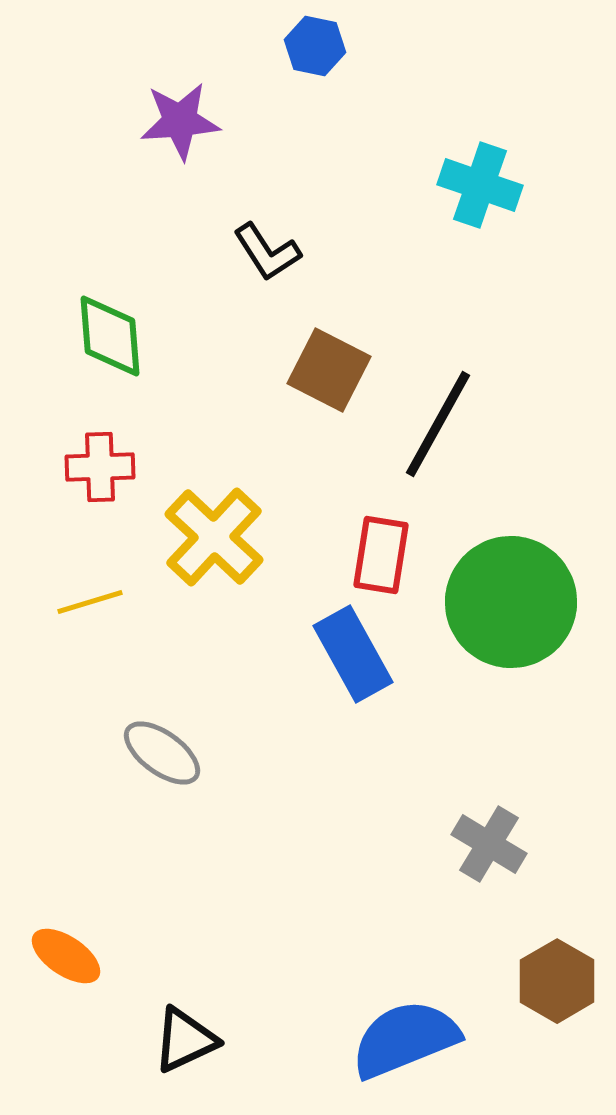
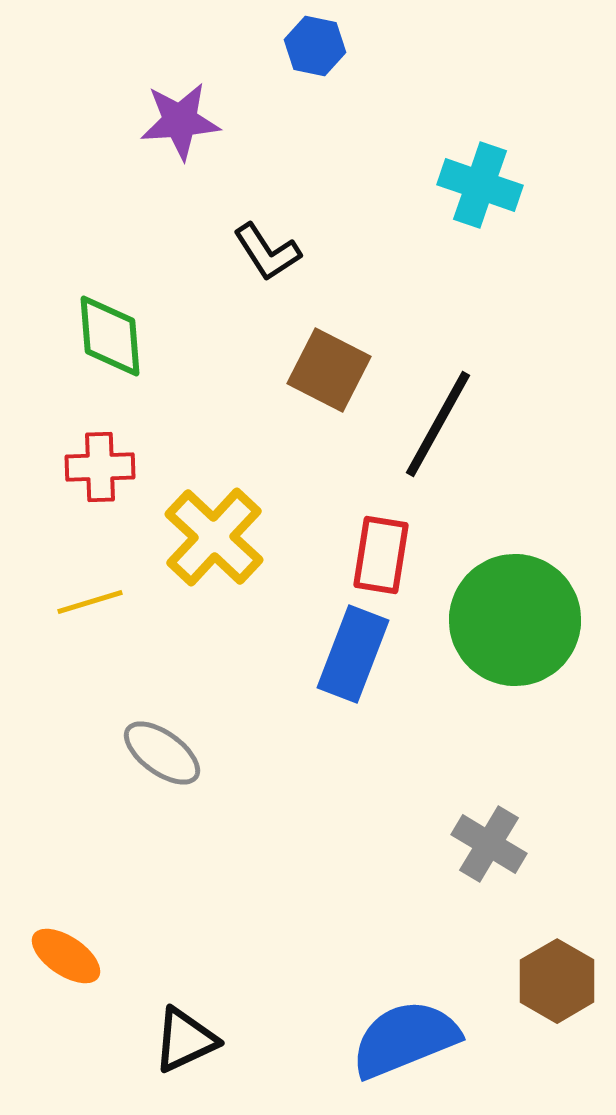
green circle: moved 4 px right, 18 px down
blue rectangle: rotated 50 degrees clockwise
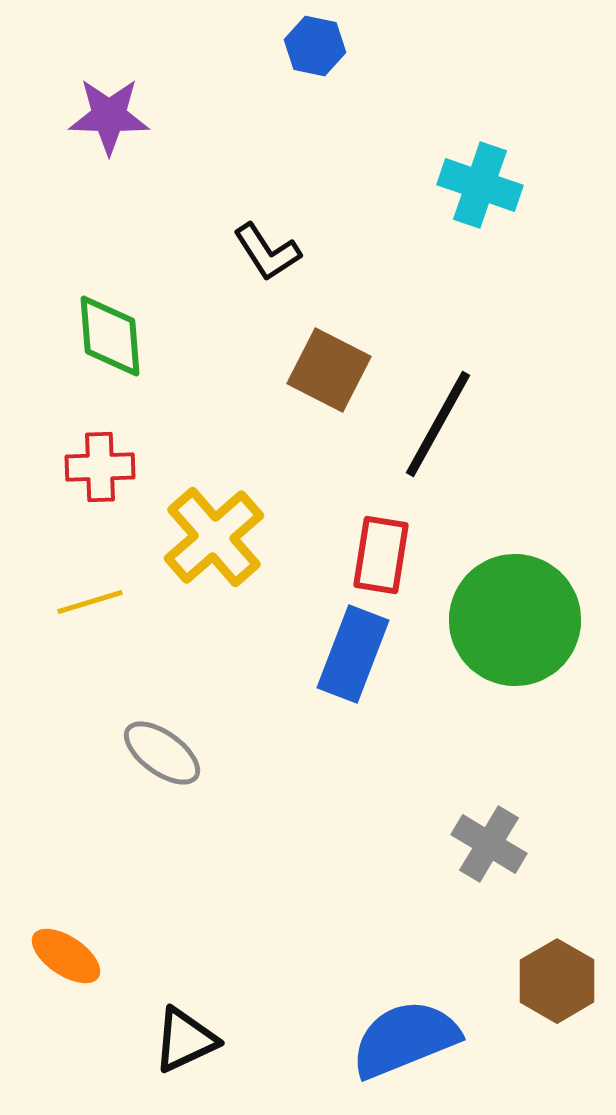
purple star: moved 71 px left, 5 px up; rotated 6 degrees clockwise
yellow cross: rotated 6 degrees clockwise
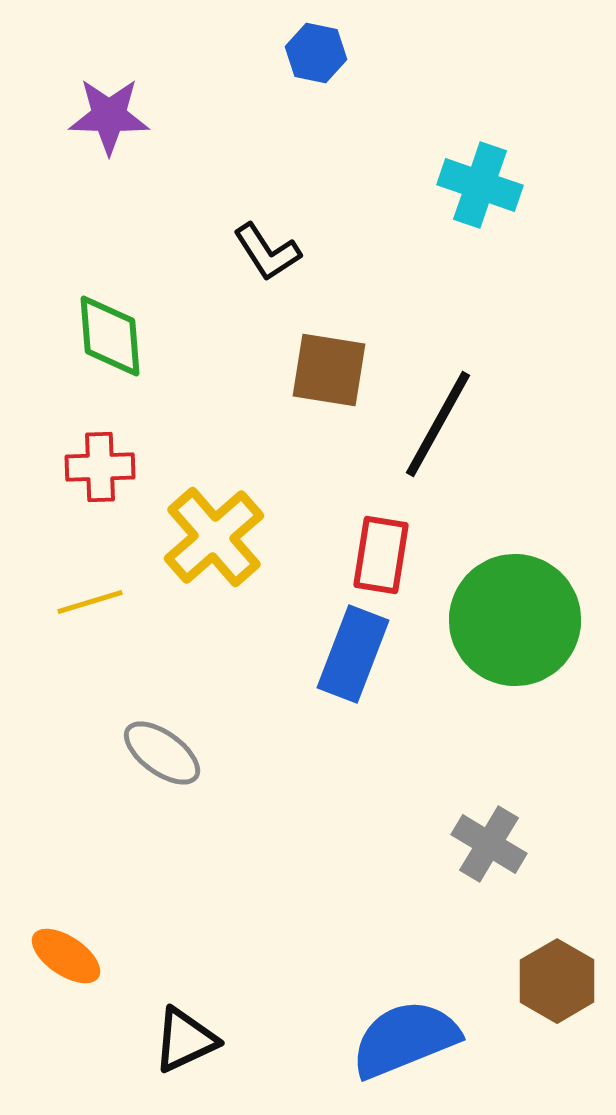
blue hexagon: moved 1 px right, 7 px down
brown square: rotated 18 degrees counterclockwise
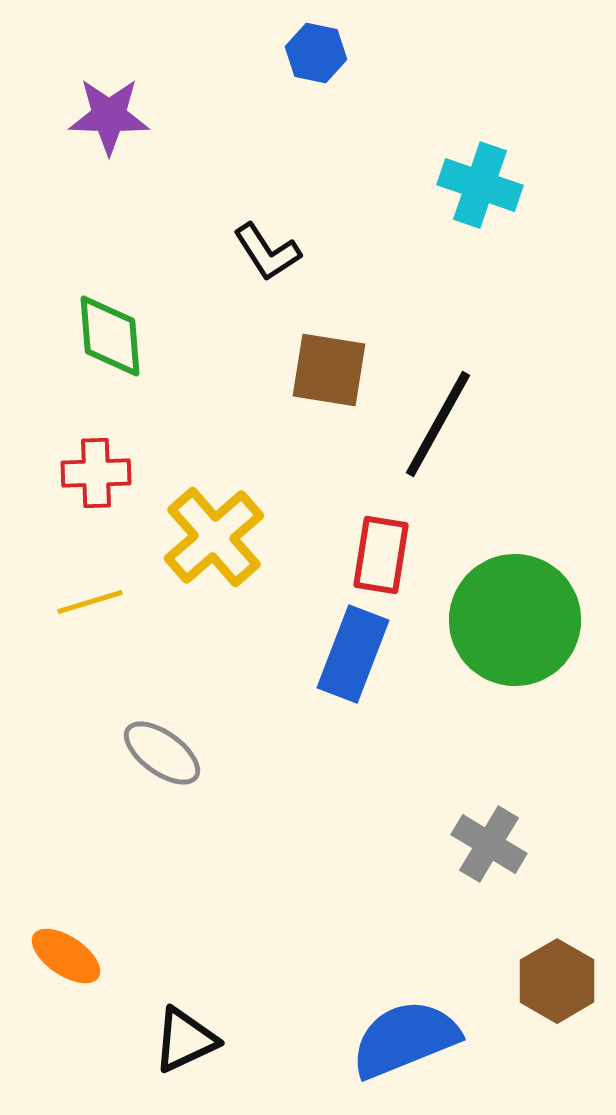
red cross: moved 4 px left, 6 px down
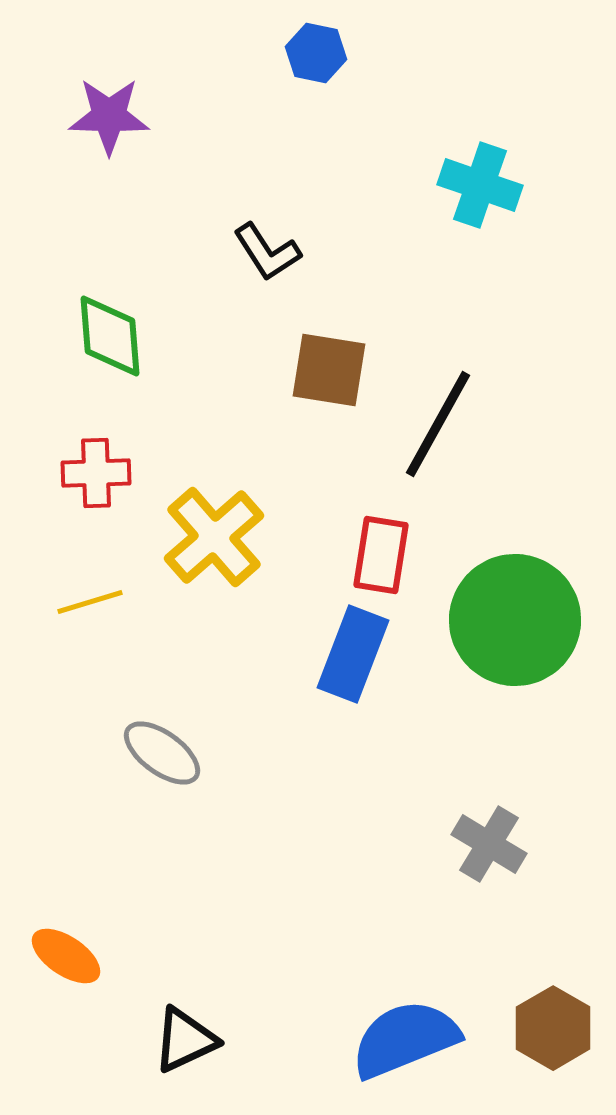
brown hexagon: moved 4 px left, 47 px down
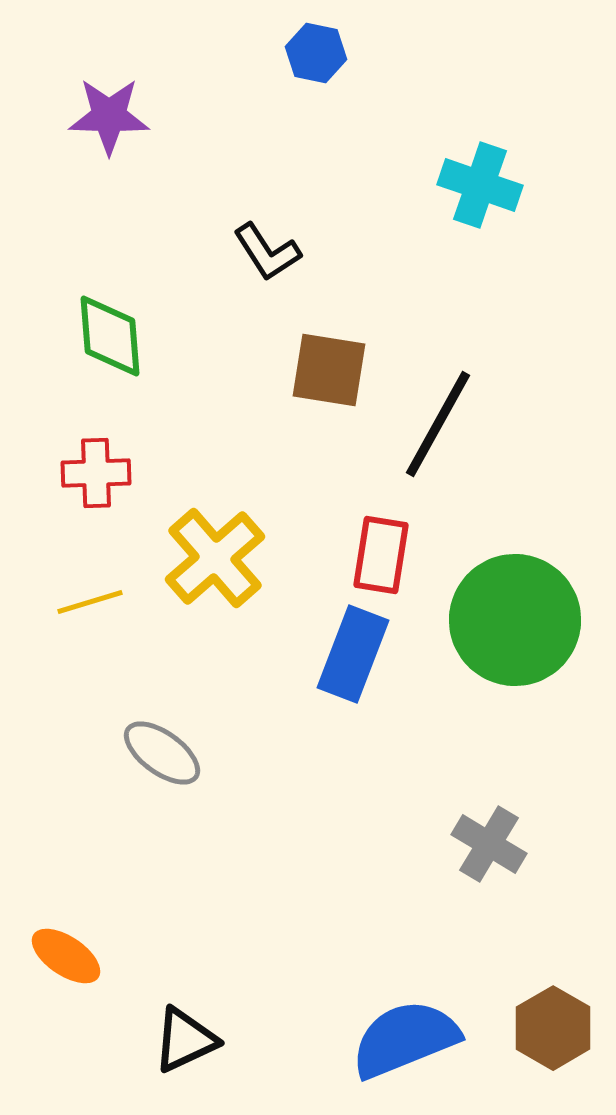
yellow cross: moved 1 px right, 21 px down
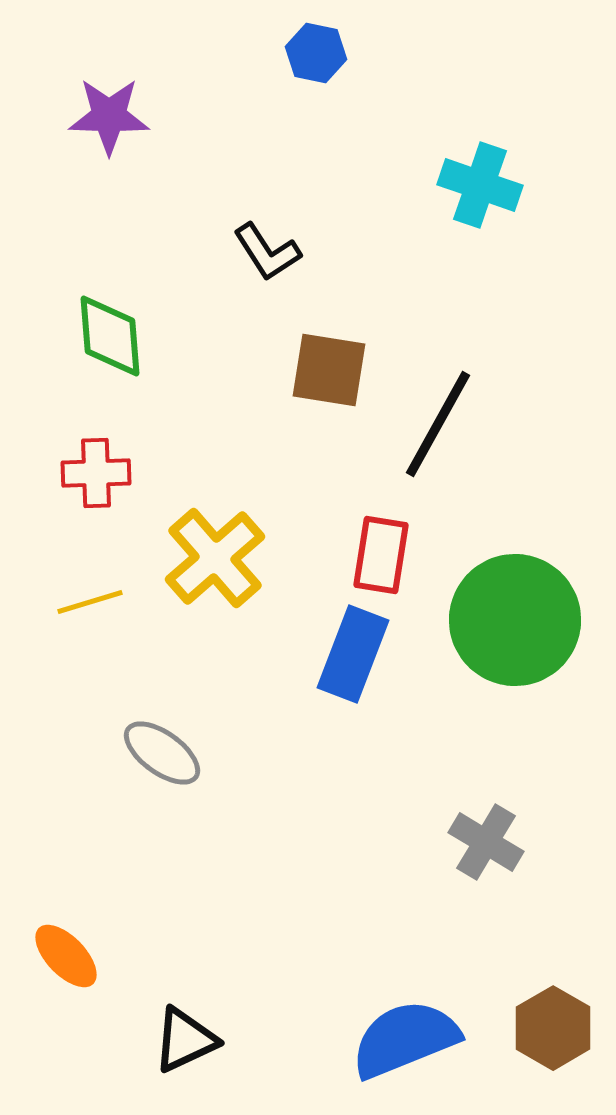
gray cross: moved 3 px left, 2 px up
orange ellipse: rotated 12 degrees clockwise
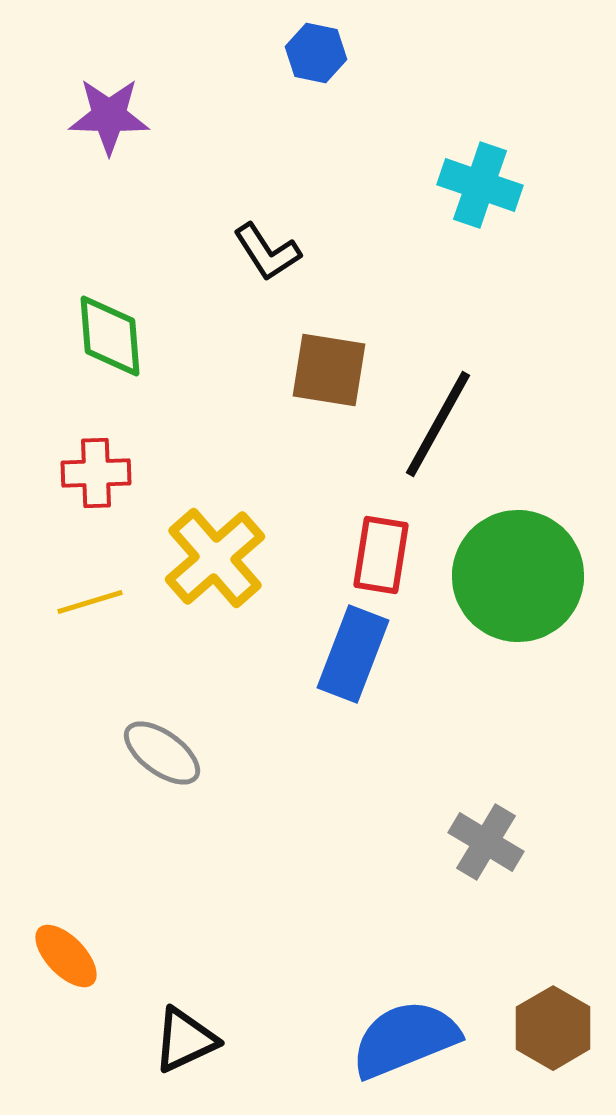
green circle: moved 3 px right, 44 px up
